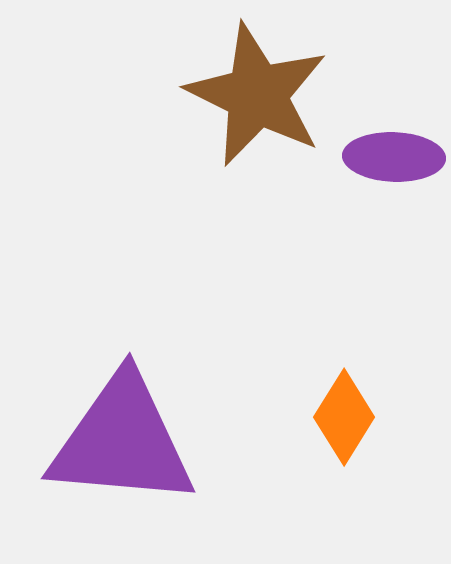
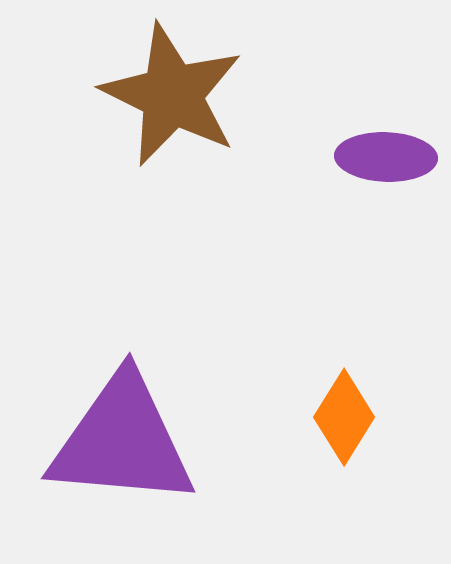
brown star: moved 85 px left
purple ellipse: moved 8 px left
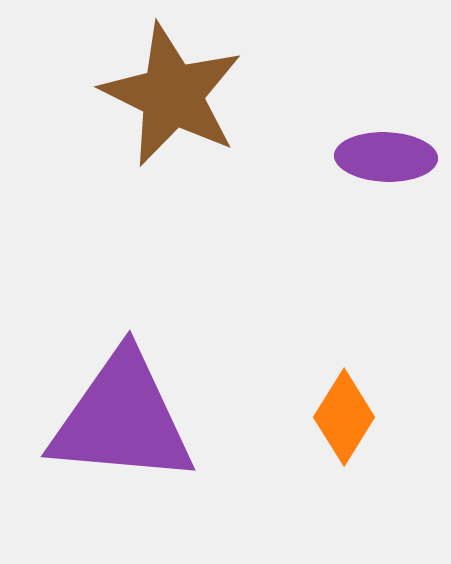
purple triangle: moved 22 px up
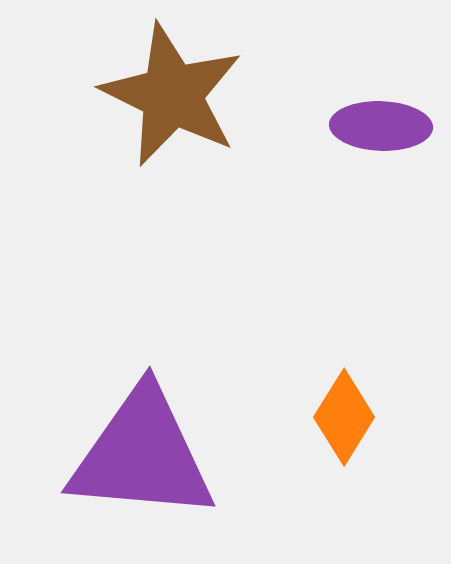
purple ellipse: moved 5 px left, 31 px up
purple triangle: moved 20 px right, 36 px down
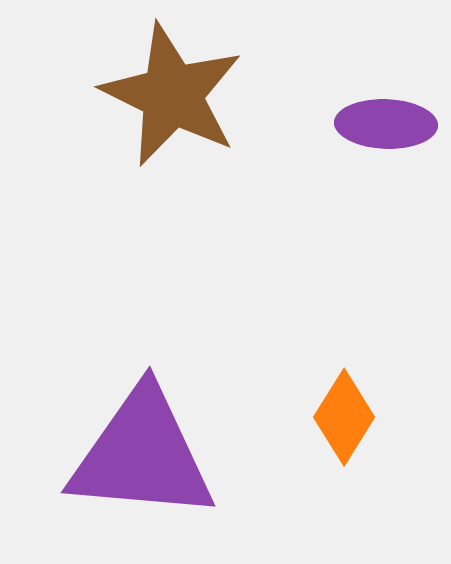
purple ellipse: moved 5 px right, 2 px up
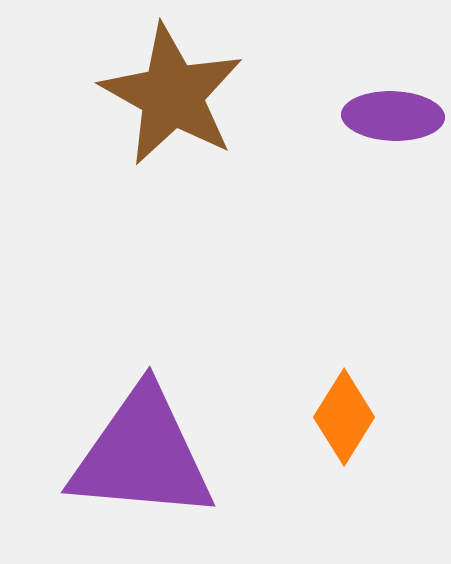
brown star: rotated 3 degrees clockwise
purple ellipse: moved 7 px right, 8 px up
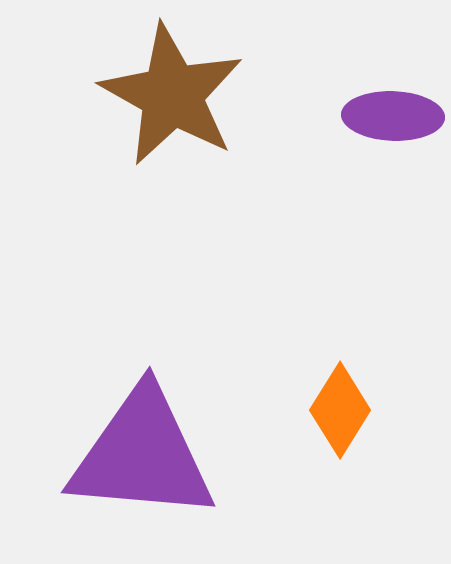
orange diamond: moved 4 px left, 7 px up
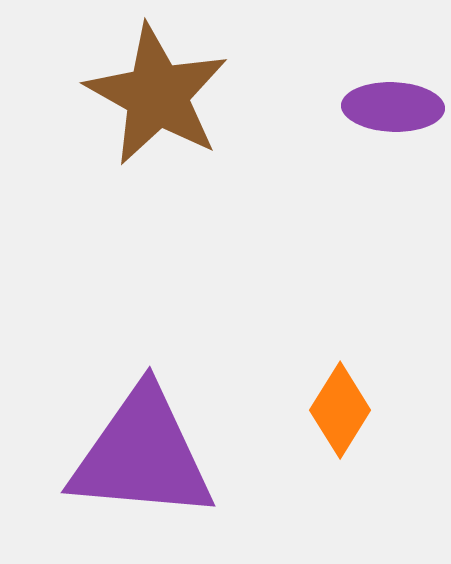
brown star: moved 15 px left
purple ellipse: moved 9 px up
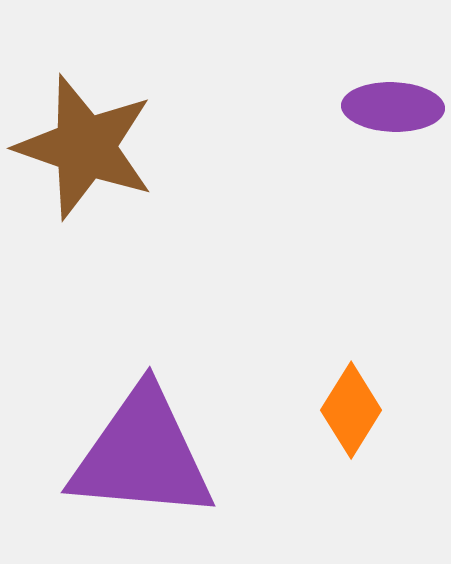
brown star: moved 72 px left, 52 px down; rotated 10 degrees counterclockwise
orange diamond: moved 11 px right
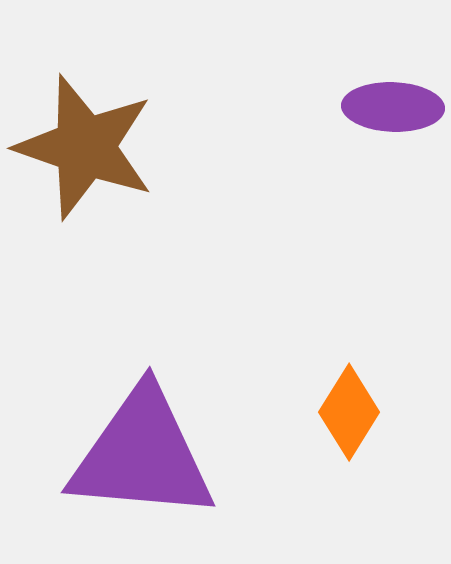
orange diamond: moved 2 px left, 2 px down
